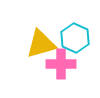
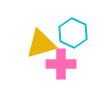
cyan hexagon: moved 2 px left, 5 px up
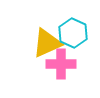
yellow triangle: moved 6 px right, 1 px up; rotated 8 degrees counterclockwise
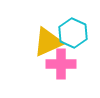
yellow triangle: moved 1 px right, 1 px up
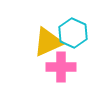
pink cross: moved 3 px down
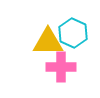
yellow triangle: rotated 24 degrees clockwise
